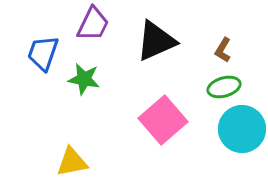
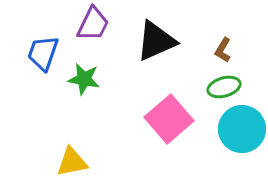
pink square: moved 6 px right, 1 px up
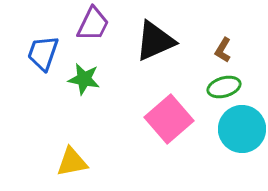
black triangle: moved 1 px left
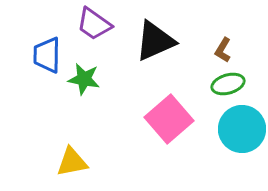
purple trapezoid: moved 1 px right; rotated 99 degrees clockwise
blue trapezoid: moved 4 px right, 2 px down; rotated 18 degrees counterclockwise
green ellipse: moved 4 px right, 3 px up
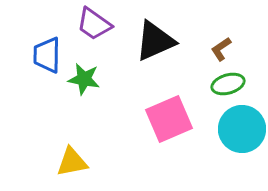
brown L-shape: moved 2 px left, 1 px up; rotated 25 degrees clockwise
pink square: rotated 18 degrees clockwise
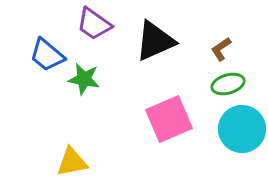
blue trapezoid: rotated 51 degrees counterclockwise
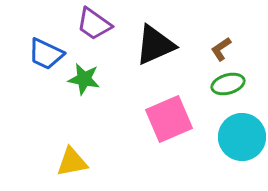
black triangle: moved 4 px down
blue trapezoid: moved 1 px left, 1 px up; rotated 15 degrees counterclockwise
cyan circle: moved 8 px down
